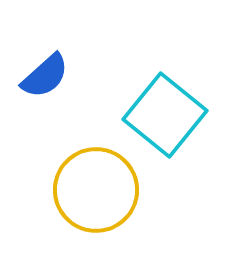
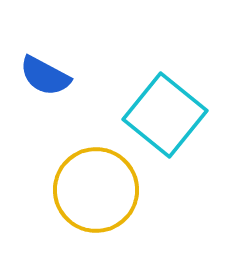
blue semicircle: rotated 70 degrees clockwise
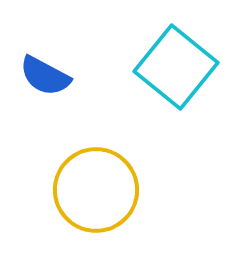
cyan square: moved 11 px right, 48 px up
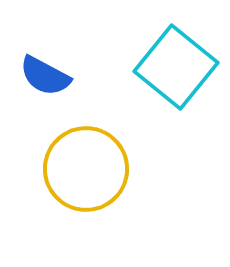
yellow circle: moved 10 px left, 21 px up
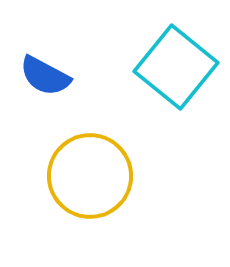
yellow circle: moved 4 px right, 7 px down
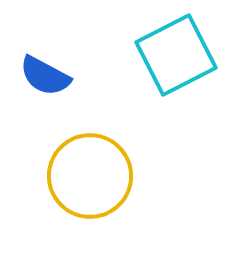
cyan square: moved 12 px up; rotated 24 degrees clockwise
